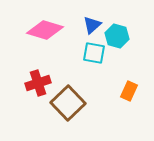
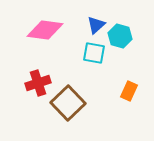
blue triangle: moved 4 px right
pink diamond: rotated 9 degrees counterclockwise
cyan hexagon: moved 3 px right
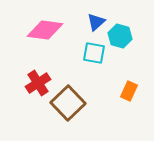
blue triangle: moved 3 px up
red cross: rotated 15 degrees counterclockwise
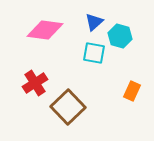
blue triangle: moved 2 px left
red cross: moved 3 px left
orange rectangle: moved 3 px right
brown square: moved 4 px down
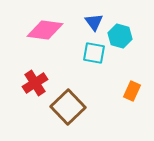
blue triangle: rotated 24 degrees counterclockwise
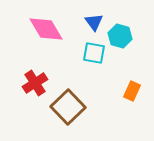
pink diamond: moved 1 px right, 1 px up; rotated 51 degrees clockwise
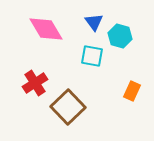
cyan square: moved 2 px left, 3 px down
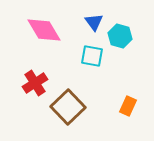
pink diamond: moved 2 px left, 1 px down
orange rectangle: moved 4 px left, 15 px down
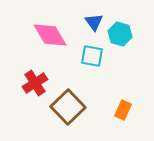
pink diamond: moved 6 px right, 5 px down
cyan hexagon: moved 2 px up
orange rectangle: moved 5 px left, 4 px down
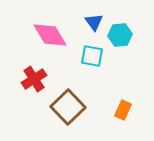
cyan hexagon: moved 1 px down; rotated 20 degrees counterclockwise
red cross: moved 1 px left, 4 px up
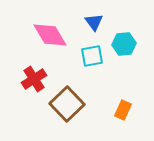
cyan hexagon: moved 4 px right, 9 px down
cyan square: rotated 20 degrees counterclockwise
brown square: moved 1 px left, 3 px up
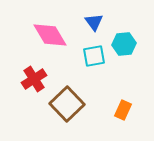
cyan square: moved 2 px right
